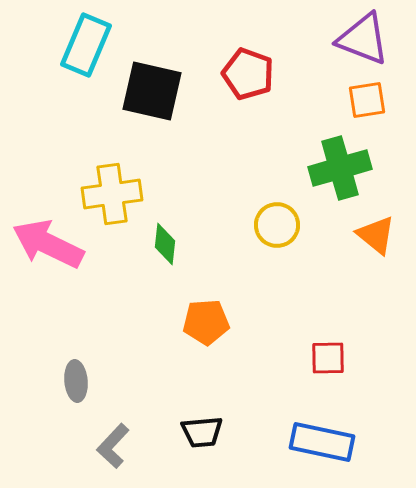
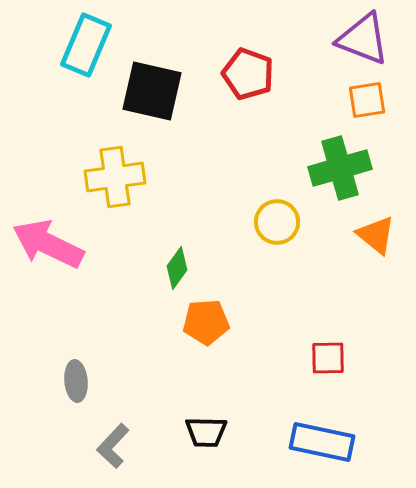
yellow cross: moved 3 px right, 17 px up
yellow circle: moved 3 px up
green diamond: moved 12 px right, 24 px down; rotated 30 degrees clockwise
black trapezoid: moved 4 px right; rotated 6 degrees clockwise
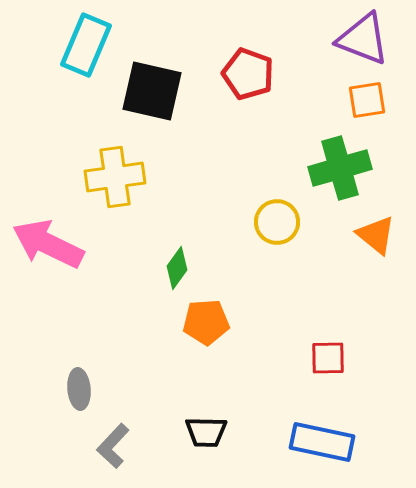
gray ellipse: moved 3 px right, 8 px down
